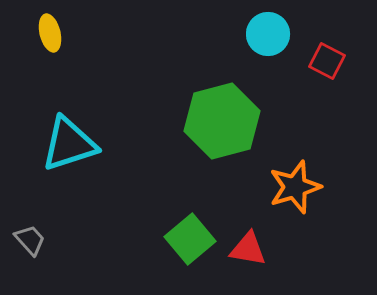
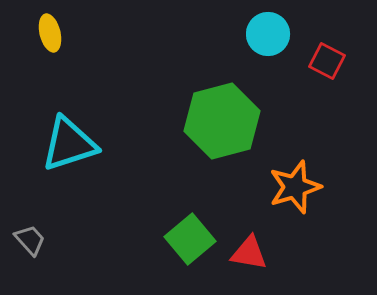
red triangle: moved 1 px right, 4 px down
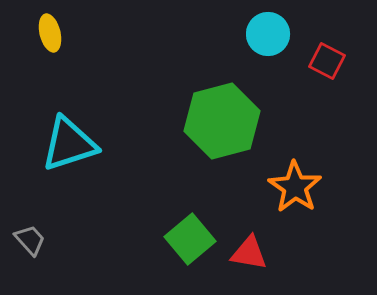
orange star: rotated 20 degrees counterclockwise
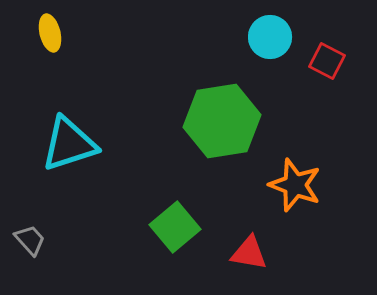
cyan circle: moved 2 px right, 3 px down
green hexagon: rotated 6 degrees clockwise
orange star: moved 2 px up; rotated 14 degrees counterclockwise
green square: moved 15 px left, 12 px up
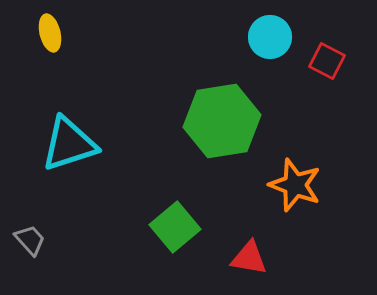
red triangle: moved 5 px down
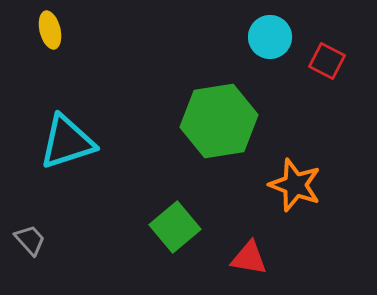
yellow ellipse: moved 3 px up
green hexagon: moved 3 px left
cyan triangle: moved 2 px left, 2 px up
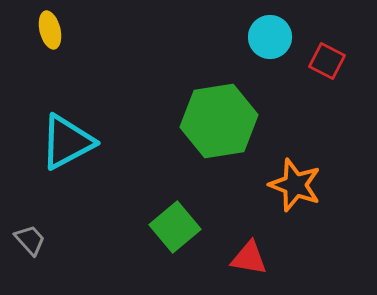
cyan triangle: rotated 10 degrees counterclockwise
